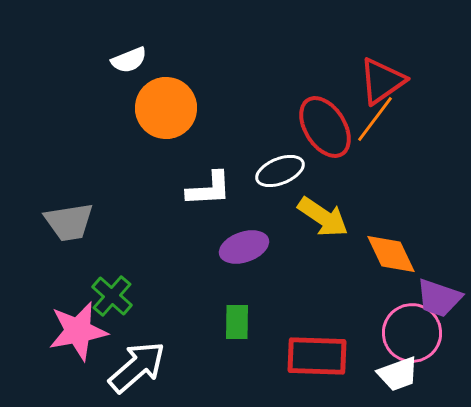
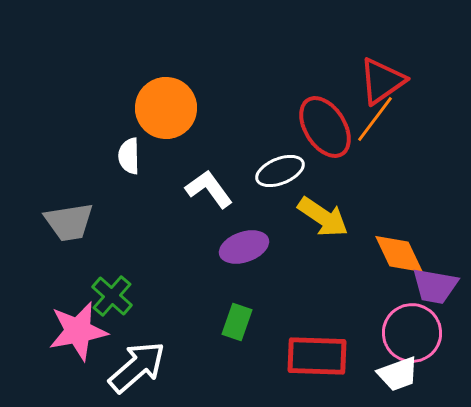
white semicircle: moved 96 px down; rotated 111 degrees clockwise
white L-shape: rotated 123 degrees counterclockwise
orange diamond: moved 8 px right
purple trapezoid: moved 4 px left, 12 px up; rotated 9 degrees counterclockwise
green rectangle: rotated 18 degrees clockwise
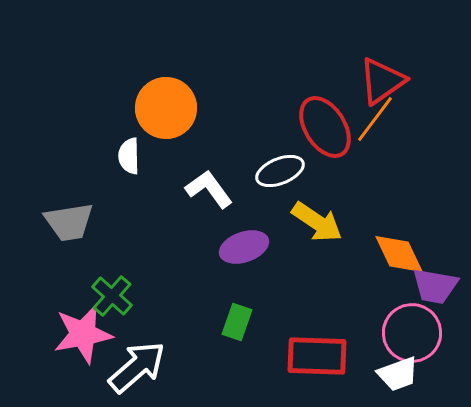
yellow arrow: moved 6 px left, 5 px down
pink star: moved 5 px right, 3 px down
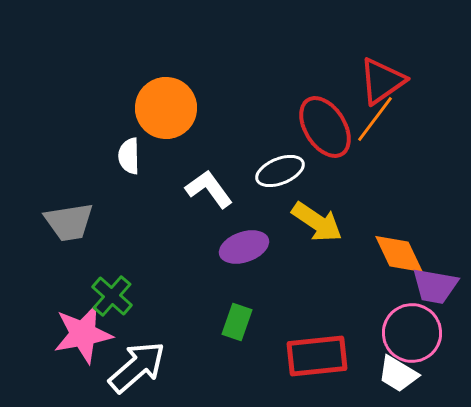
red rectangle: rotated 8 degrees counterclockwise
white trapezoid: rotated 51 degrees clockwise
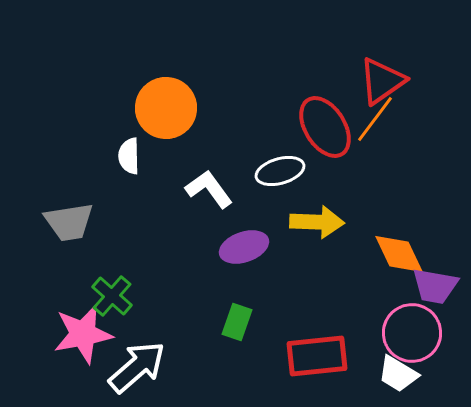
white ellipse: rotated 6 degrees clockwise
yellow arrow: rotated 32 degrees counterclockwise
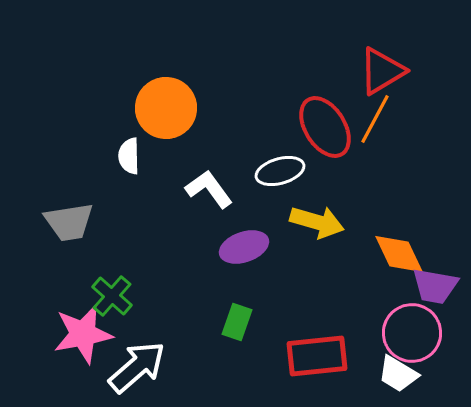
red triangle: moved 10 px up; rotated 4 degrees clockwise
orange line: rotated 9 degrees counterclockwise
yellow arrow: rotated 14 degrees clockwise
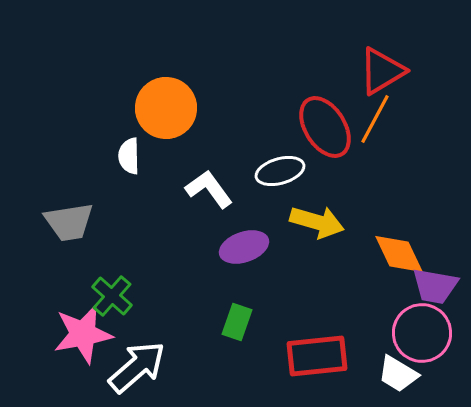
pink circle: moved 10 px right
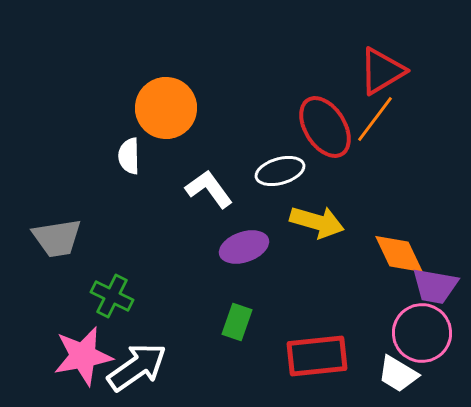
orange line: rotated 9 degrees clockwise
gray trapezoid: moved 12 px left, 16 px down
green cross: rotated 15 degrees counterclockwise
pink star: moved 22 px down
white arrow: rotated 6 degrees clockwise
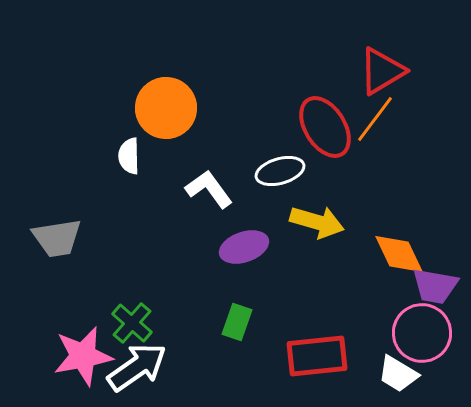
green cross: moved 20 px right, 27 px down; rotated 15 degrees clockwise
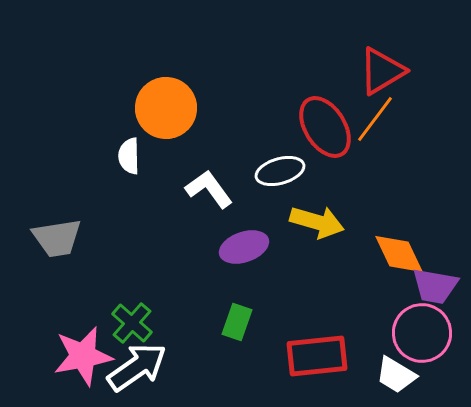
white trapezoid: moved 2 px left, 1 px down
